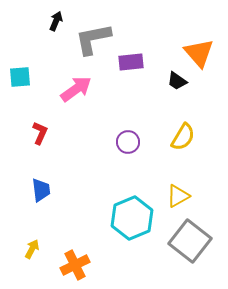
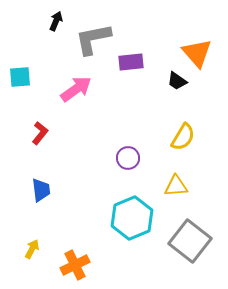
orange triangle: moved 2 px left
red L-shape: rotated 15 degrees clockwise
purple circle: moved 16 px down
yellow triangle: moved 2 px left, 10 px up; rotated 25 degrees clockwise
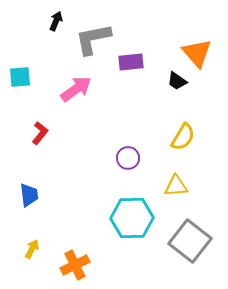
blue trapezoid: moved 12 px left, 5 px down
cyan hexagon: rotated 21 degrees clockwise
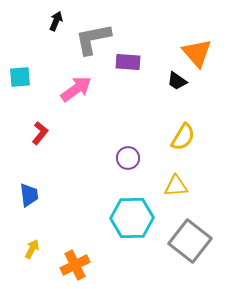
purple rectangle: moved 3 px left; rotated 10 degrees clockwise
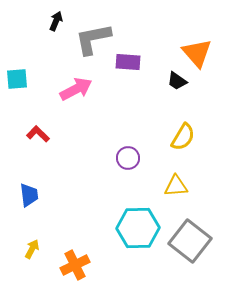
cyan square: moved 3 px left, 2 px down
pink arrow: rotated 8 degrees clockwise
red L-shape: moved 2 px left, 1 px down; rotated 85 degrees counterclockwise
cyan hexagon: moved 6 px right, 10 px down
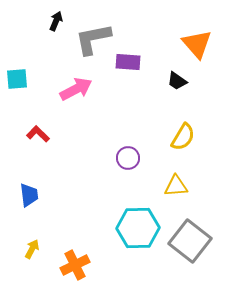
orange triangle: moved 9 px up
